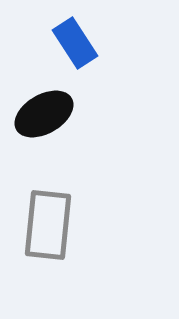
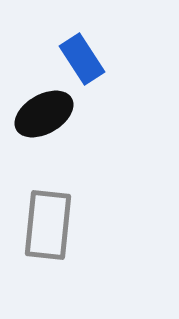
blue rectangle: moved 7 px right, 16 px down
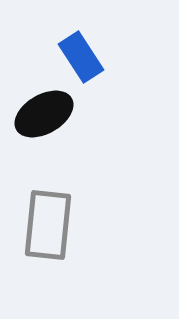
blue rectangle: moved 1 px left, 2 px up
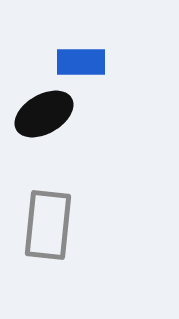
blue rectangle: moved 5 px down; rotated 57 degrees counterclockwise
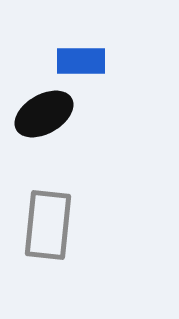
blue rectangle: moved 1 px up
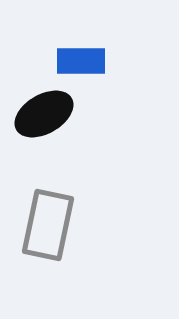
gray rectangle: rotated 6 degrees clockwise
